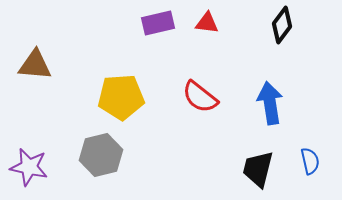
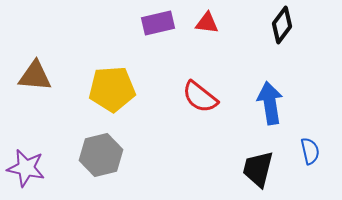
brown triangle: moved 11 px down
yellow pentagon: moved 9 px left, 8 px up
blue semicircle: moved 10 px up
purple star: moved 3 px left, 1 px down
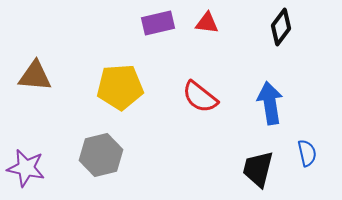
black diamond: moved 1 px left, 2 px down
yellow pentagon: moved 8 px right, 2 px up
blue semicircle: moved 3 px left, 2 px down
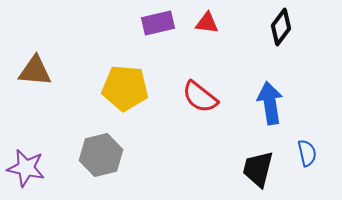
brown triangle: moved 5 px up
yellow pentagon: moved 5 px right, 1 px down; rotated 9 degrees clockwise
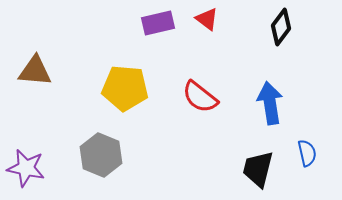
red triangle: moved 4 px up; rotated 30 degrees clockwise
gray hexagon: rotated 24 degrees counterclockwise
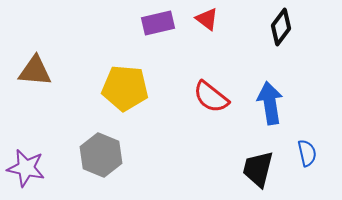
red semicircle: moved 11 px right
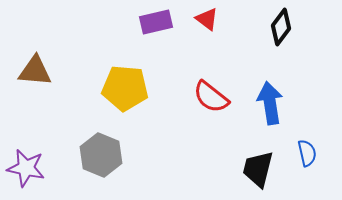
purple rectangle: moved 2 px left, 1 px up
